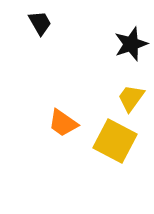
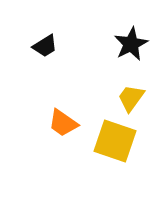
black trapezoid: moved 5 px right, 23 px down; rotated 88 degrees clockwise
black star: rotated 8 degrees counterclockwise
yellow square: rotated 9 degrees counterclockwise
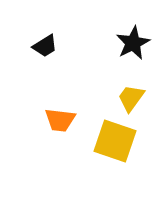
black star: moved 2 px right, 1 px up
orange trapezoid: moved 3 px left, 3 px up; rotated 28 degrees counterclockwise
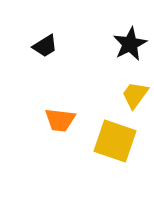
black star: moved 3 px left, 1 px down
yellow trapezoid: moved 4 px right, 3 px up
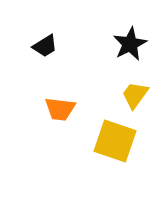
orange trapezoid: moved 11 px up
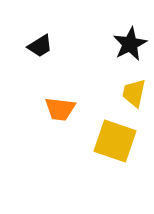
black trapezoid: moved 5 px left
yellow trapezoid: moved 1 px left, 2 px up; rotated 24 degrees counterclockwise
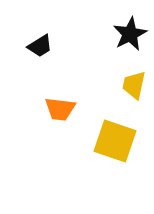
black star: moved 10 px up
yellow trapezoid: moved 8 px up
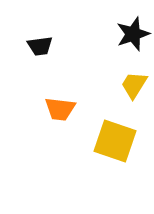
black star: moved 3 px right; rotated 8 degrees clockwise
black trapezoid: rotated 24 degrees clockwise
yellow trapezoid: rotated 20 degrees clockwise
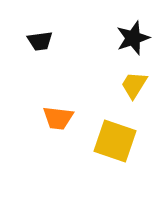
black star: moved 4 px down
black trapezoid: moved 5 px up
orange trapezoid: moved 2 px left, 9 px down
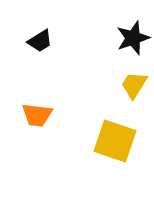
black trapezoid: rotated 24 degrees counterclockwise
orange trapezoid: moved 21 px left, 3 px up
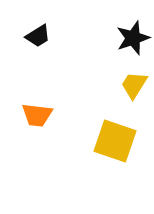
black trapezoid: moved 2 px left, 5 px up
